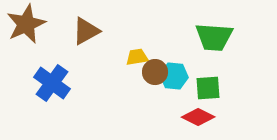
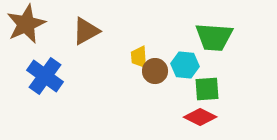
yellow trapezoid: moved 2 px right; rotated 85 degrees counterclockwise
brown circle: moved 1 px up
cyan hexagon: moved 11 px right, 11 px up
blue cross: moved 7 px left, 7 px up
green square: moved 1 px left, 1 px down
red diamond: moved 2 px right
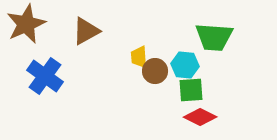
green square: moved 16 px left, 1 px down
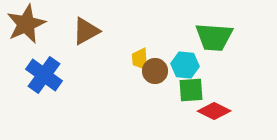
yellow trapezoid: moved 1 px right, 2 px down
blue cross: moved 1 px left, 1 px up
red diamond: moved 14 px right, 6 px up
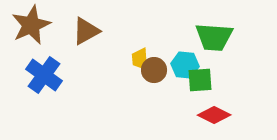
brown star: moved 5 px right, 1 px down
brown circle: moved 1 px left, 1 px up
green square: moved 9 px right, 10 px up
red diamond: moved 4 px down
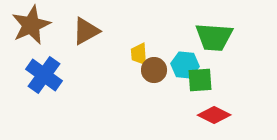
yellow trapezoid: moved 1 px left, 5 px up
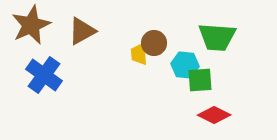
brown triangle: moved 4 px left
green trapezoid: moved 3 px right
brown circle: moved 27 px up
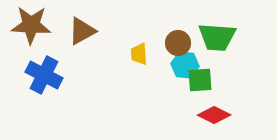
brown star: rotated 27 degrees clockwise
brown circle: moved 24 px right
blue cross: rotated 9 degrees counterclockwise
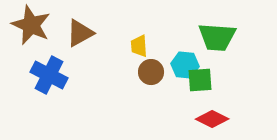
brown star: rotated 21 degrees clockwise
brown triangle: moved 2 px left, 2 px down
brown circle: moved 27 px left, 29 px down
yellow trapezoid: moved 8 px up
blue cross: moved 5 px right
red diamond: moved 2 px left, 4 px down
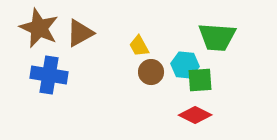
brown star: moved 8 px right, 3 px down
yellow trapezoid: rotated 25 degrees counterclockwise
blue cross: rotated 18 degrees counterclockwise
red diamond: moved 17 px left, 4 px up
